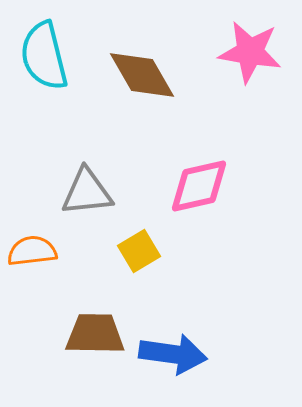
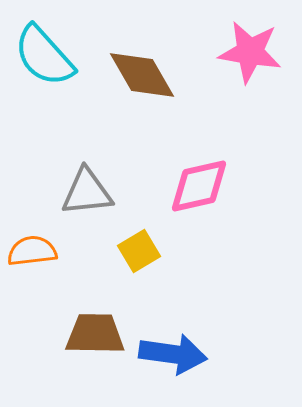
cyan semicircle: rotated 28 degrees counterclockwise
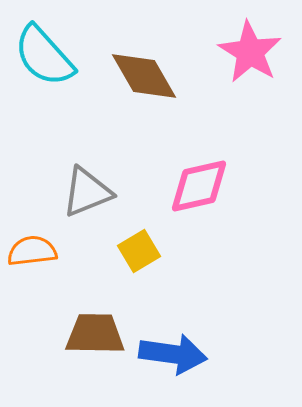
pink star: rotated 22 degrees clockwise
brown diamond: moved 2 px right, 1 px down
gray triangle: rotated 16 degrees counterclockwise
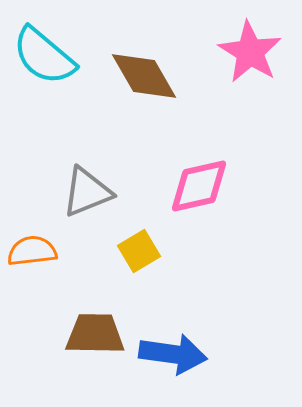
cyan semicircle: rotated 8 degrees counterclockwise
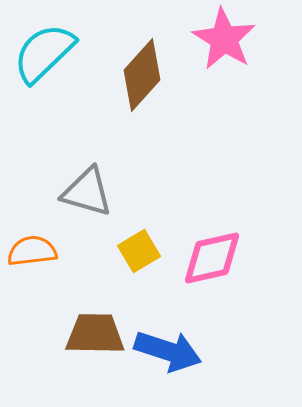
pink star: moved 26 px left, 13 px up
cyan semicircle: moved 3 px up; rotated 96 degrees clockwise
brown diamond: moved 2 px left, 1 px up; rotated 72 degrees clockwise
pink diamond: moved 13 px right, 72 px down
gray triangle: rotated 38 degrees clockwise
blue arrow: moved 5 px left, 3 px up; rotated 10 degrees clockwise
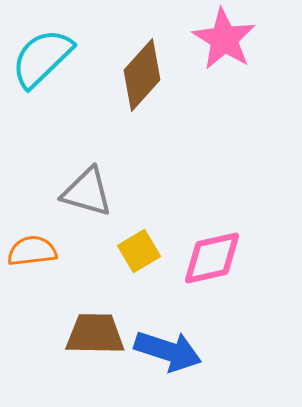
cyan semicircle: moved 2 px left, 5 px down
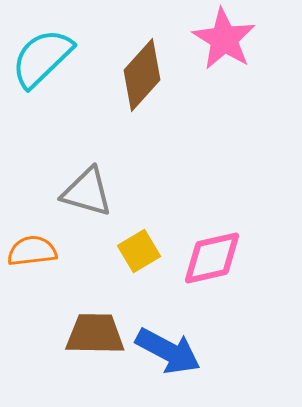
blue arrow: rotated 10 degrees clockwise
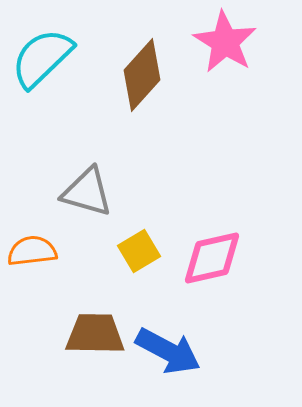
pink star: moved 1 px right, 3 px down
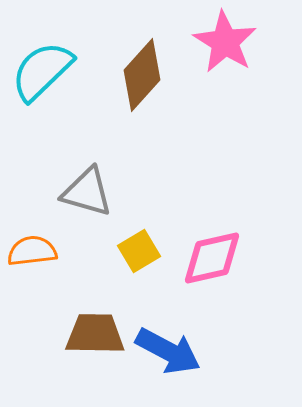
cyan semicircle: moved 13 px down
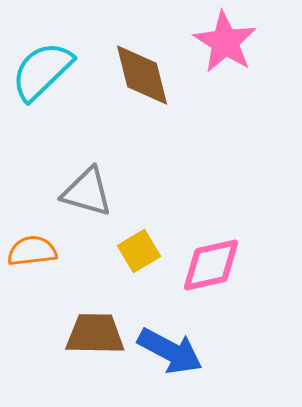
brown diamond: rotated 56 degrees counterclockwise
pink diamond: moved 1 px left, 7 px down
blue arrow: moved 2 px right
